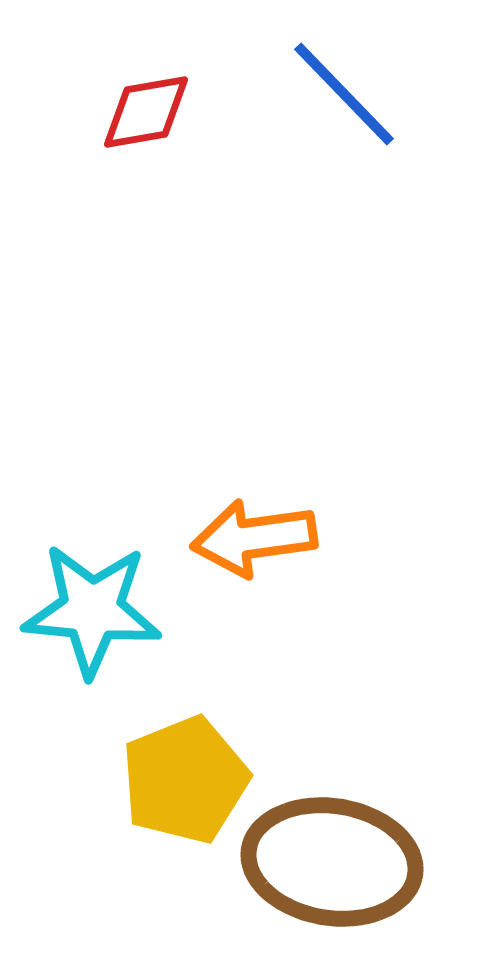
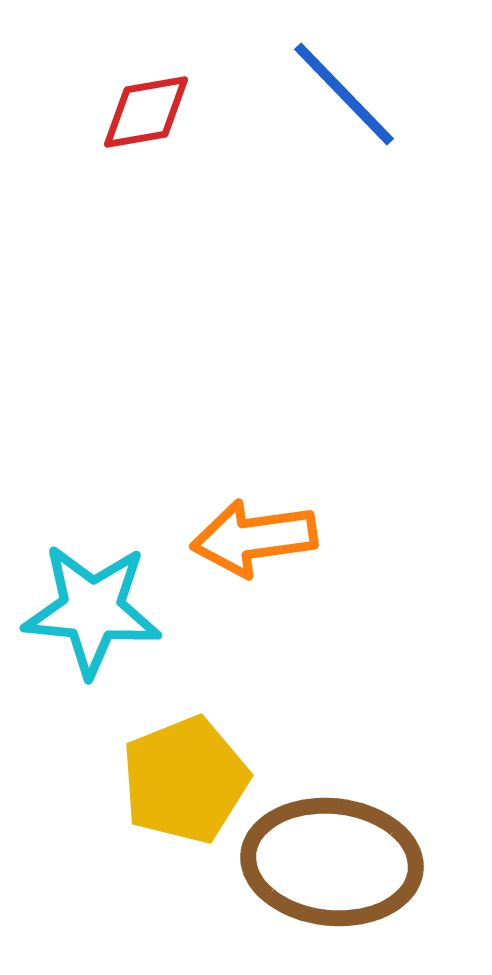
brown ellipse: rotated 3 degrees counterclockwise
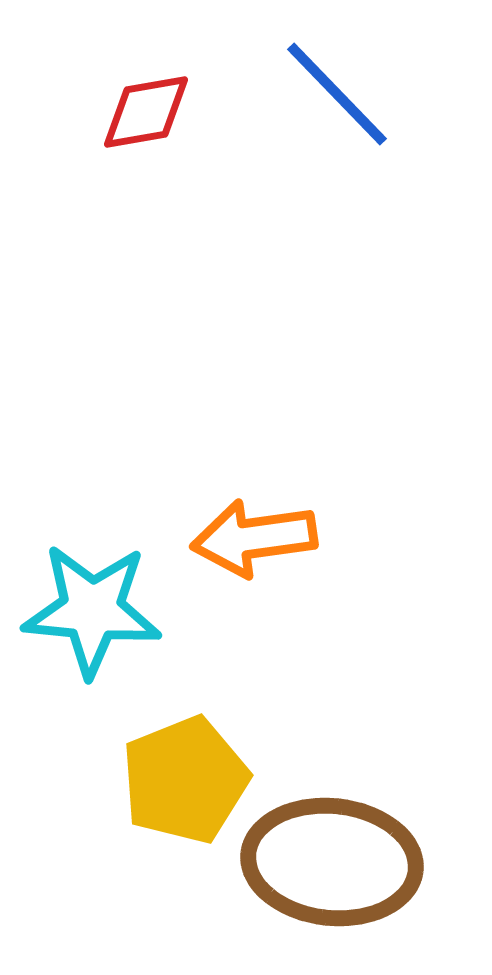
blue line: moved 7 px left
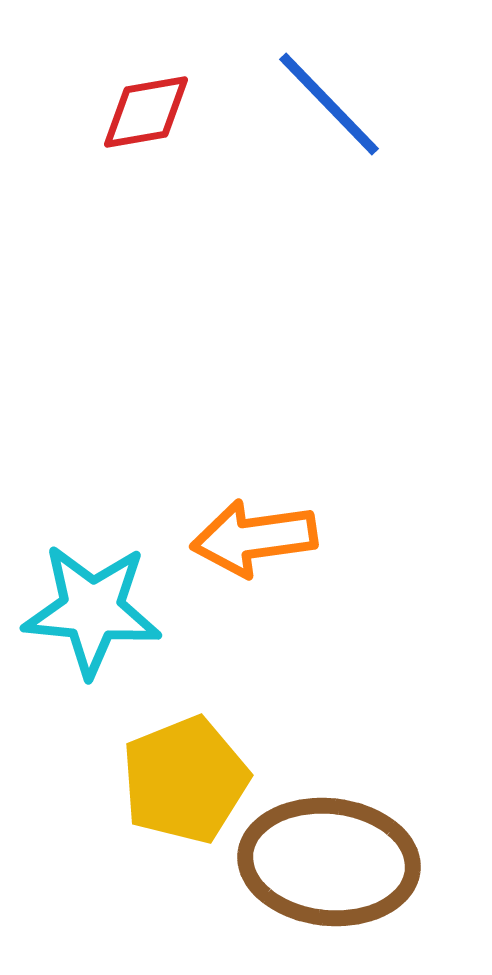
blue line: moved 8 px left, 10 px down
brown ellipse: moved 3 px left
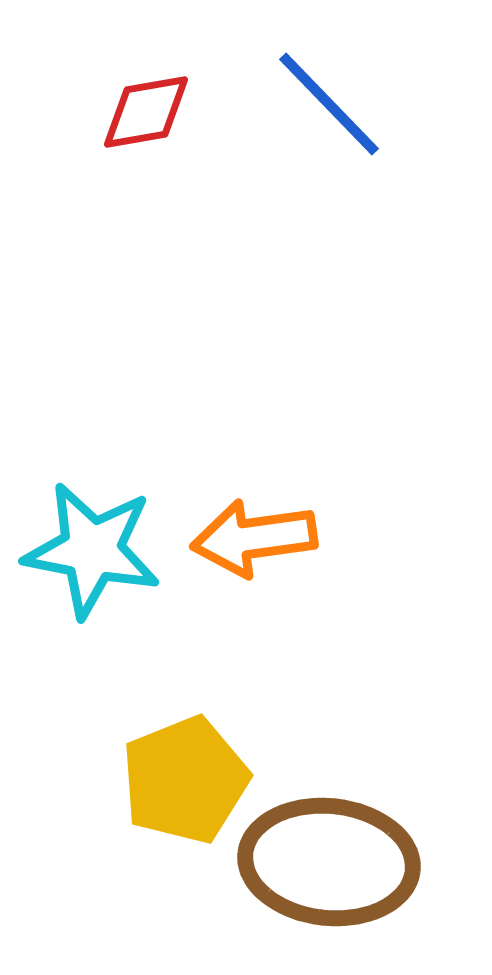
cyan star: moved 60 px up; rotated 6 degrees clockwise
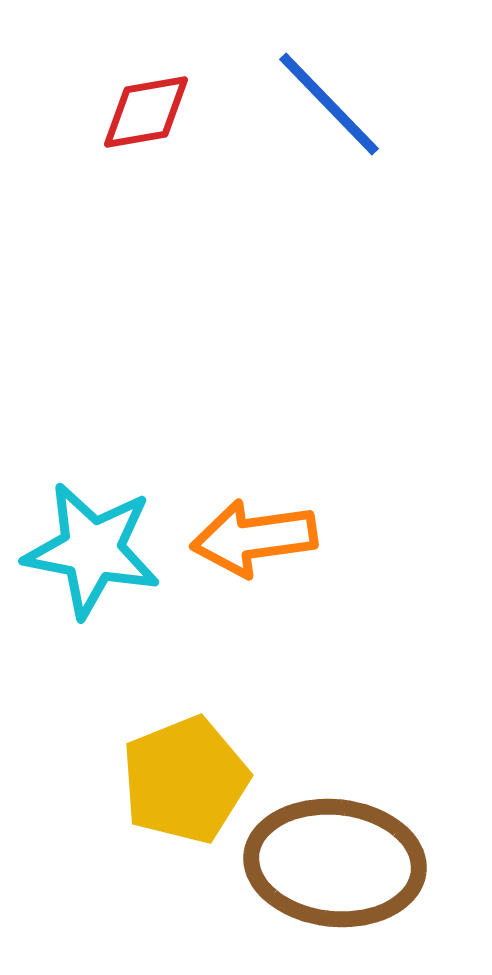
brown ellipse: moved 6 px right, 1 px down
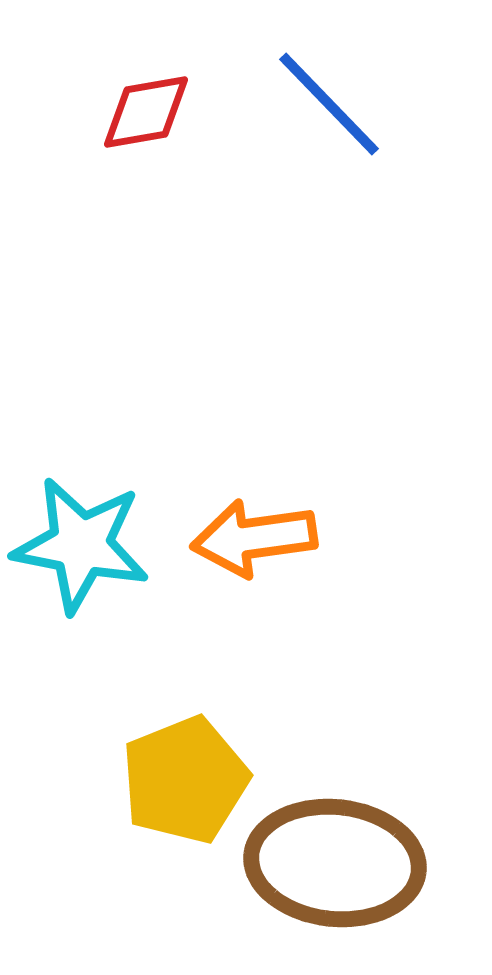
cyan star: moved 11 px left, 5 px up
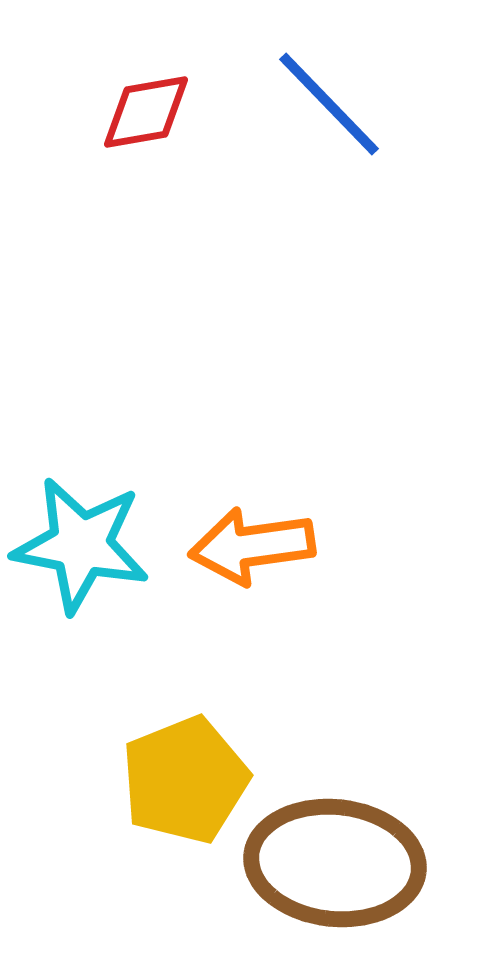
orange arrow: moved 2 px left, 8 px down
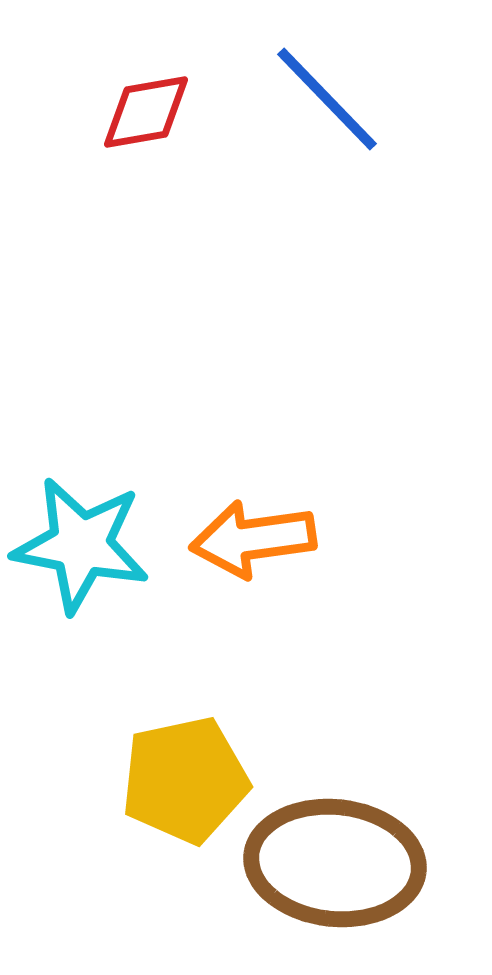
blue line: moved 2 px left, 5 px up
orange arrow: moved 1 px right, 7 px up
yellow pentagon: rotated 10 degrees clockwise
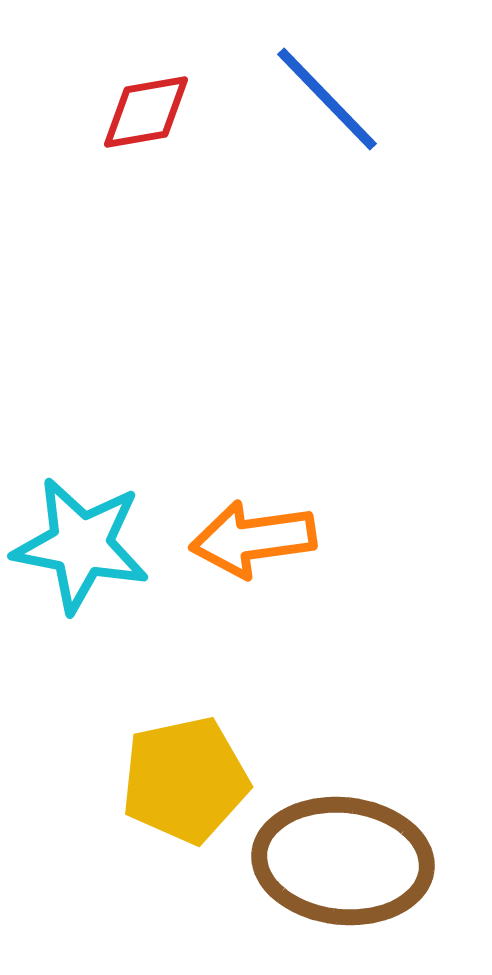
brown ellipse: moved 8 px right, 2 px up
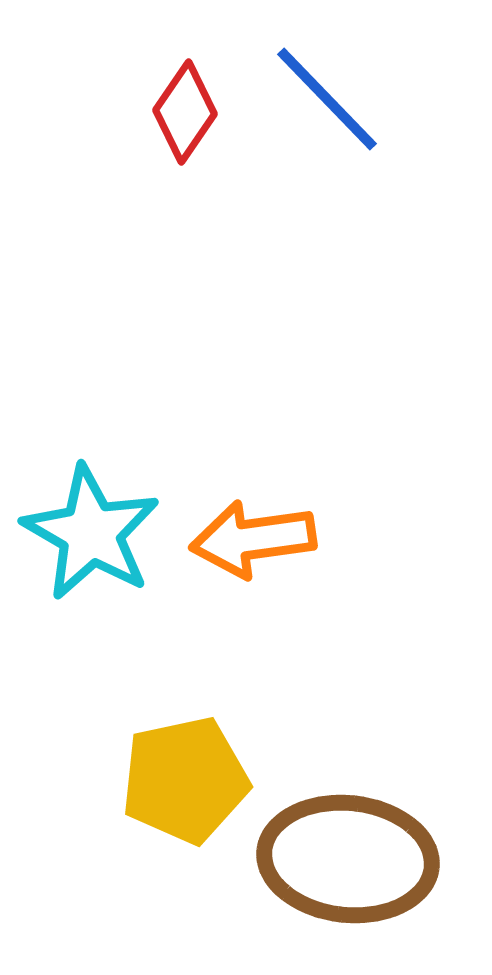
red diamond: moved 39 px right; rotated 46 degrees counterclockwise
cyan star: moved 10 px right, 12 px up; rotated 19 degrees clockwise
brown ellipse: moved 5 px right, 2 px up
